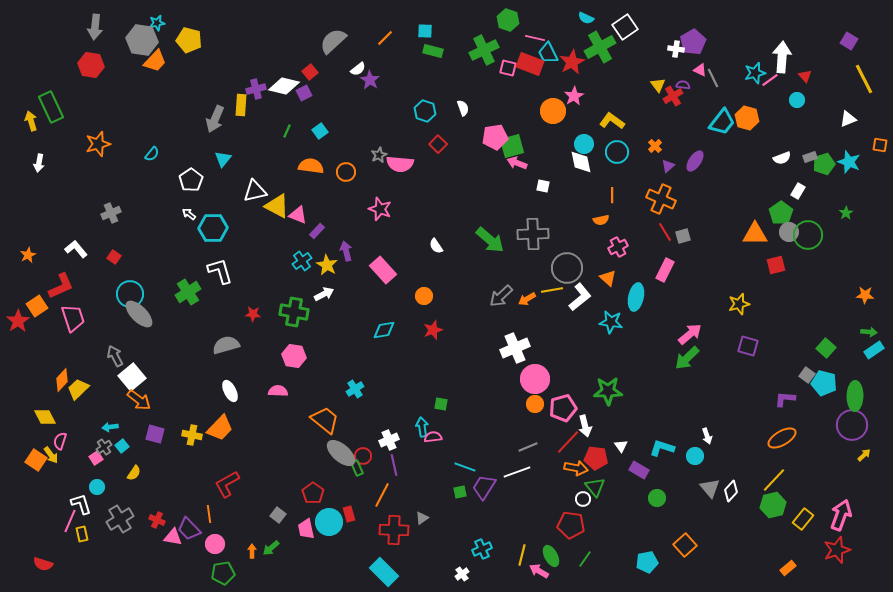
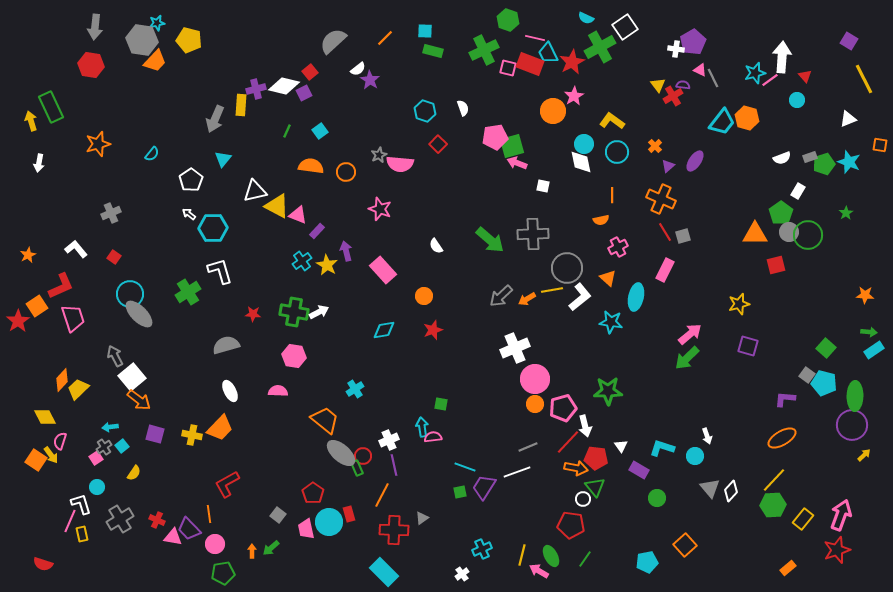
white arrow at (324, 294): moved 5 px left, 18 px down
green hexagon at (773, 505): rotated 10 degrees clockwise
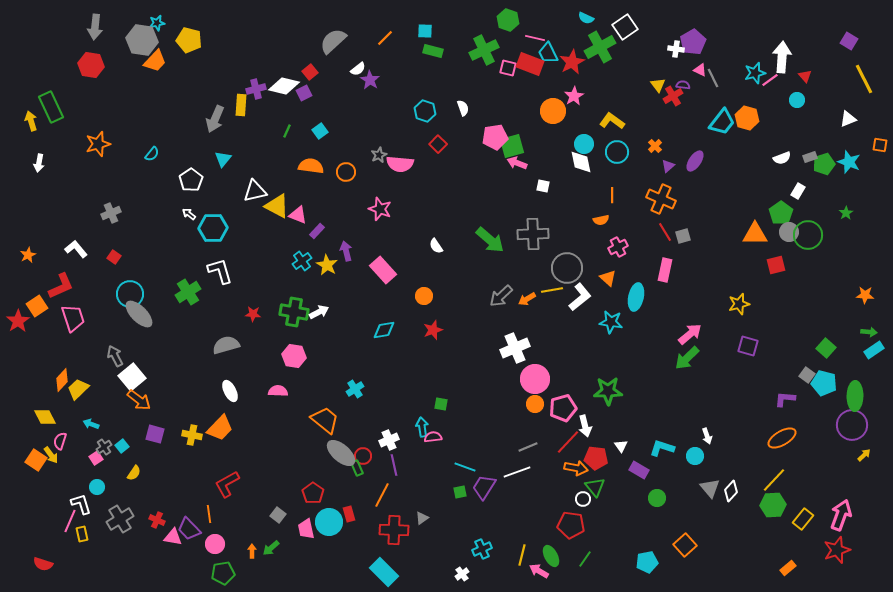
pink rectangle at (665, 270): rotated 15 degrees counterclockwise
cyan arrow at (110, 427): moved 19 px left, 3 px up; rotated 28 degrees clockwise
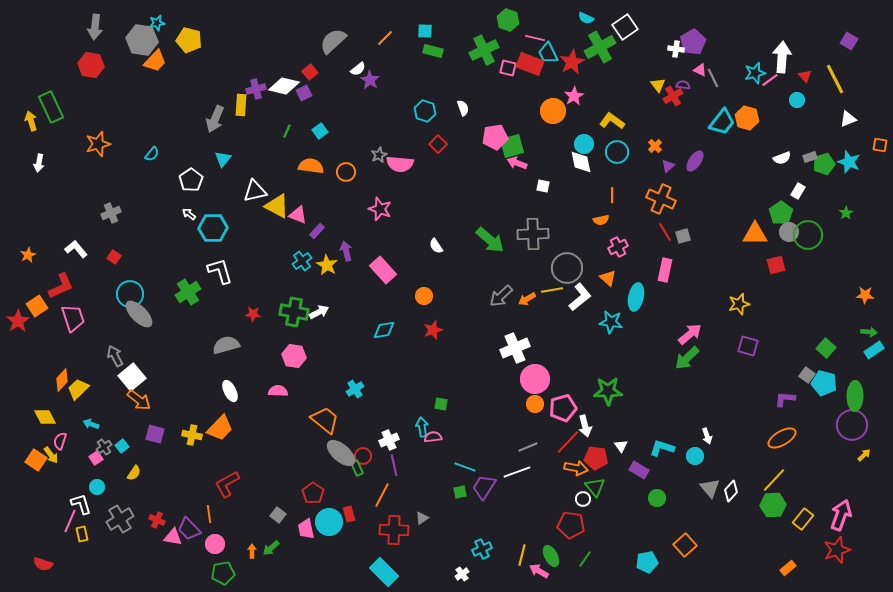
yellow line at (864, 79): moved 29 px left
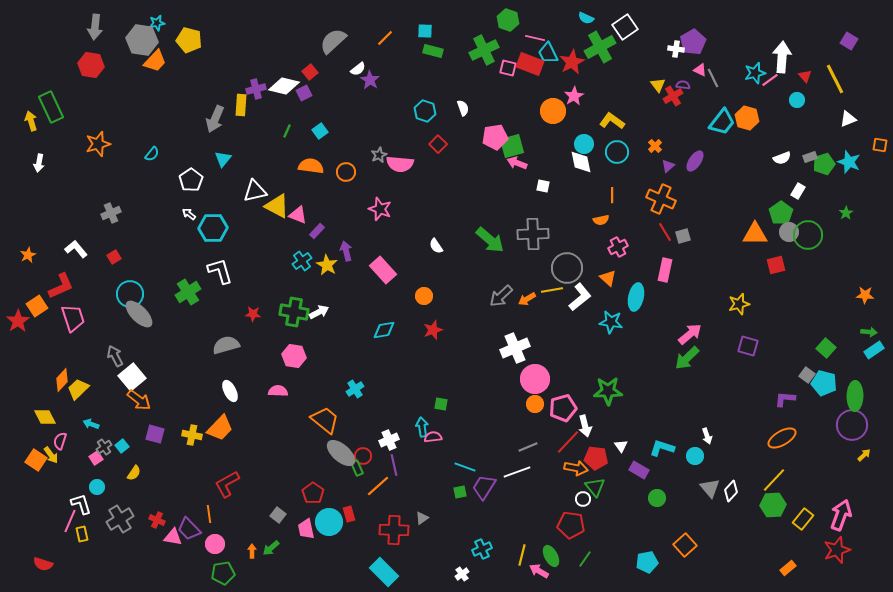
red square at (114, 257): rotated 24 degrees clockwise
orange line at (382, 495): moved 4 px left, 9 px up; rotated 20 degrees clockwise
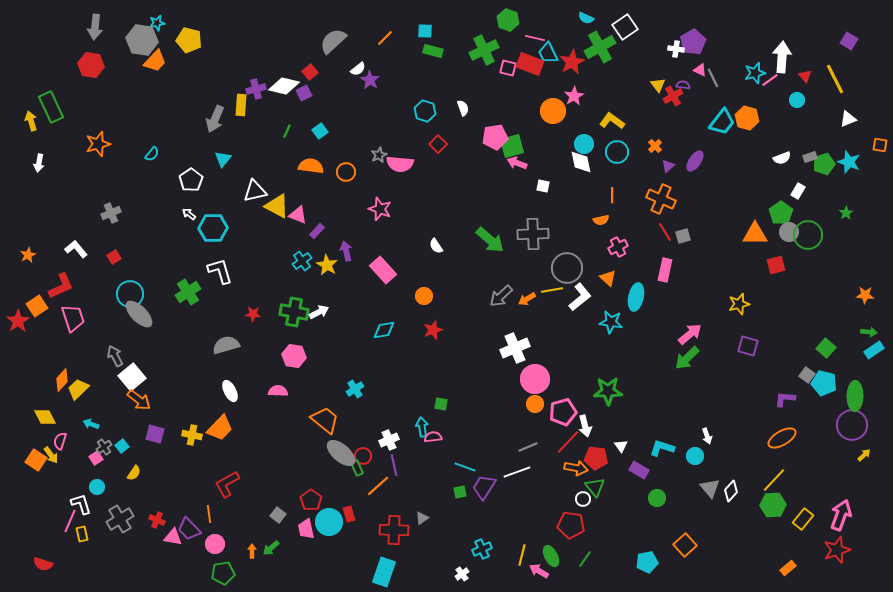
pink pentagon at (563, 408): moved 4 px down
red pentagon at (313, 493): moved 2 px left, 7 px down
cyan rectangle at (384, 572): rotated 64 degrees clockwise
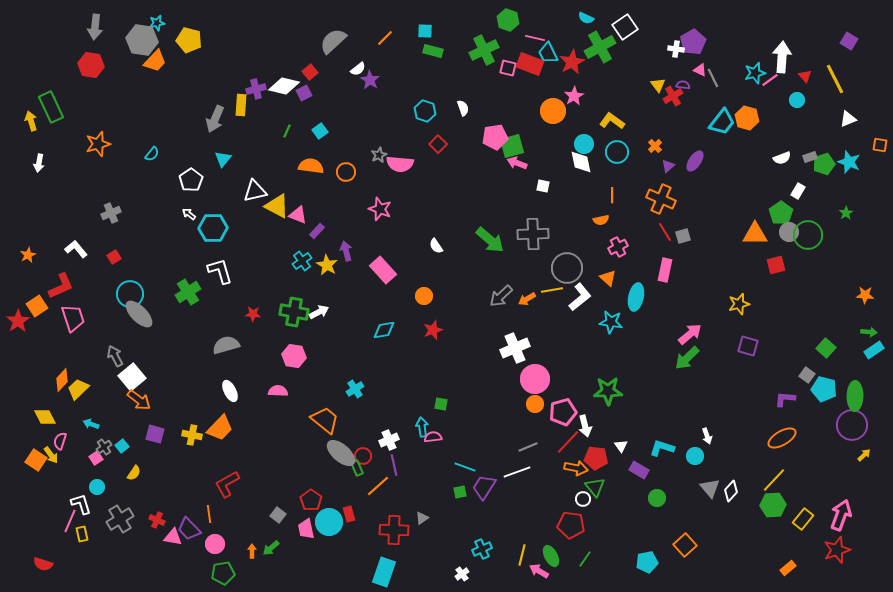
cyan pentagon at (824, 383): moved 6 px down
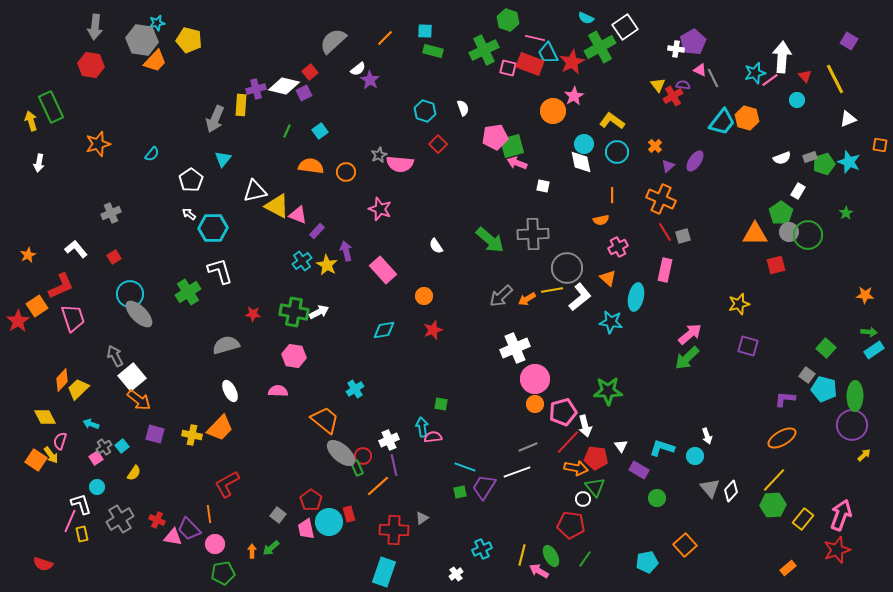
white cross at (462, 574): moved 6 px left
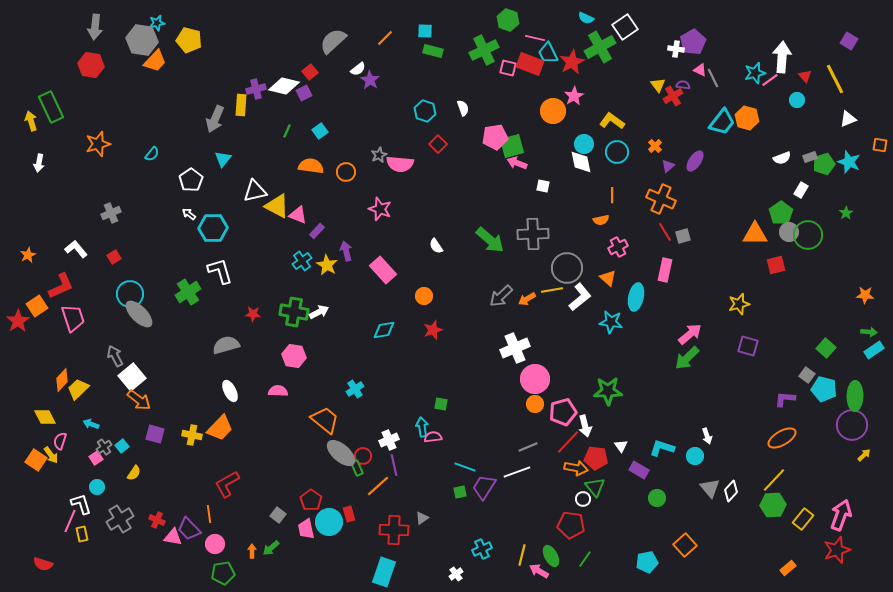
white rectangle at (798, 191): moved 3 px right, 1 px up
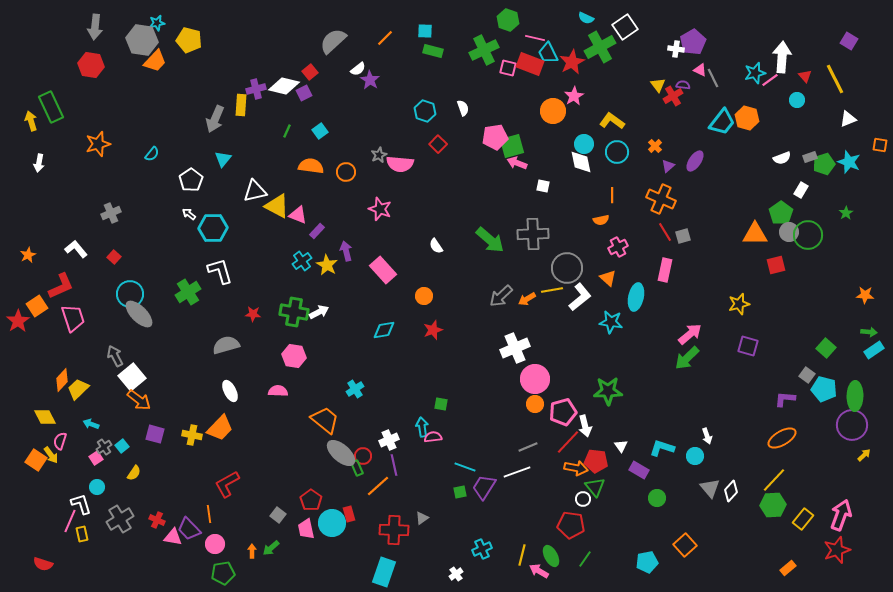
red square at (114, 257): rotated 16 degrees counterclockwise
red pentagon at (596, 458): moved 3 px down
cyan circle at (329, 522): moved 3 px right, 1 px down
